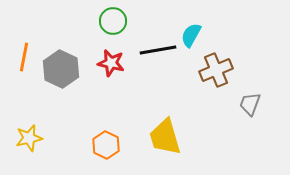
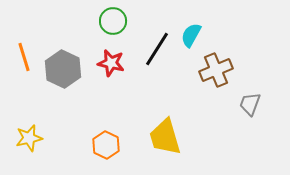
black line: moved 1 px left, 1 px up; rotated 48 degrees counterclockwise
orange line: rotated 28 degrees counterclockwise
gray hexagon: moved 2 px right
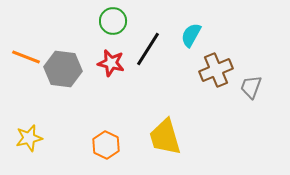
black line: moved 9 px left
orange line: moved 2 px right; rotated 52 degrees counterclockwise
gray hexagon: rotated 18 degrees counterclockwise
gray trapezoid: moved 1 px right, 17 px up
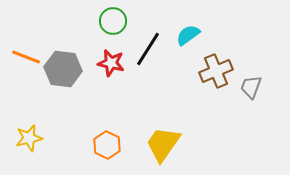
cyan semicircle: moved 3 px left; rotated 25 degrees clockwise
brown cross: moved 1 px down
yellow trapezoid: moved 2 px left, 7 px down; rotated 51 degrees clockwise
orange hexagon: moved 1 px right
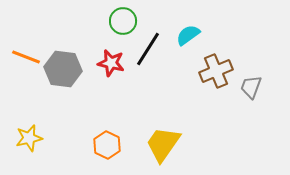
green circle: moved 10 px right
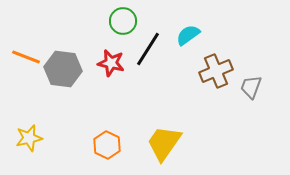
yellow trapezoid: moved 1 px right, 1 px up
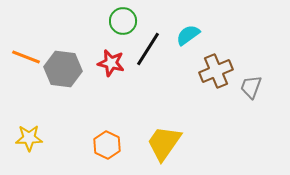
yellow star: rotated 12 degrees clockwise
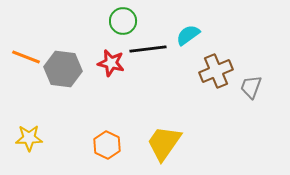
black line: rotated 51 degrees clockwise
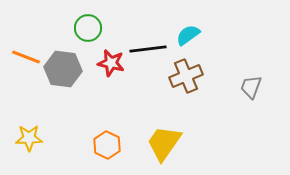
green circle: moved 35 px left, 7 px down
brown cross: moved 30 px left, 5 px down
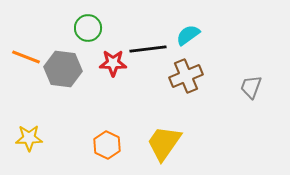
red star: moved 2 px right; rotated 12 degrees counterclockwise
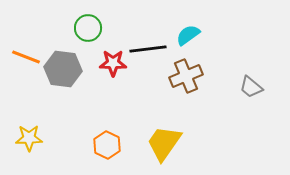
gray trapezoid: rotated 70 degrees counterclockwise
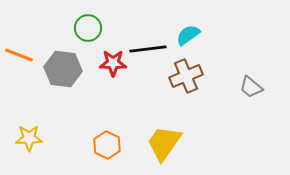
orange line: moved 7 px left, 2 px up
